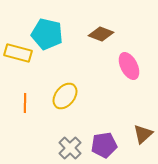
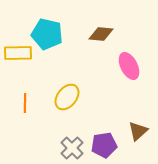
brown diamond: rotated 15 degrees counterclockwise
yellow rectangle: rotated 16 degrees counterclockwise
yellow ellipse: moved 2 px right, 1 px down
brown triangle: moved 5 px left, 3 px up
gray cross: moved 2 px right
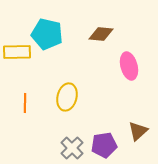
yellow rectangle: moved 1 px left, 1 px up
pink ellipse: rotated 12 degrees clockwise
yellow ellipse: rotated 24 degrees counterclockwise
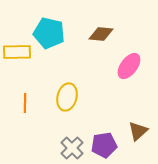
cyan pentagon: moved 2 px right, 1 px up
pink ellipse: rotated 52 degrees clockwise
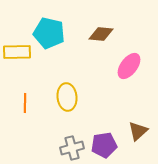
yellow ellipse: rotated 20 degrees counterclockwise
gray cross: rotated 30 degrees clockwise
